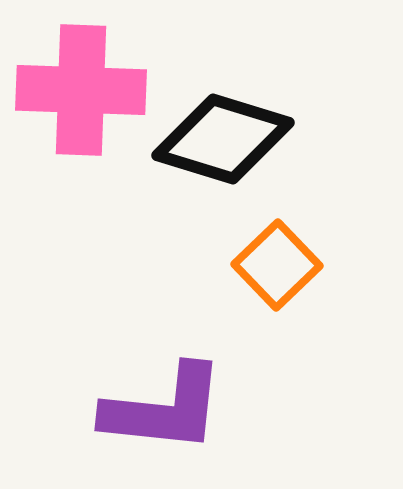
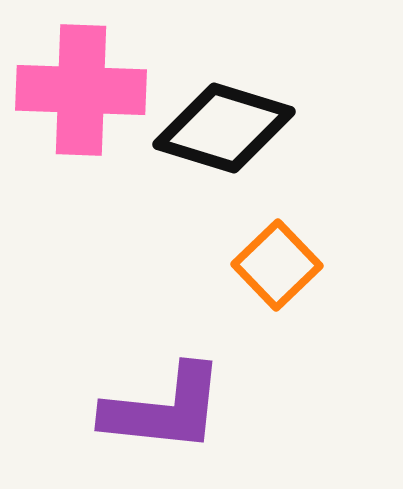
black diamond: moved 1 px right, 11 px up
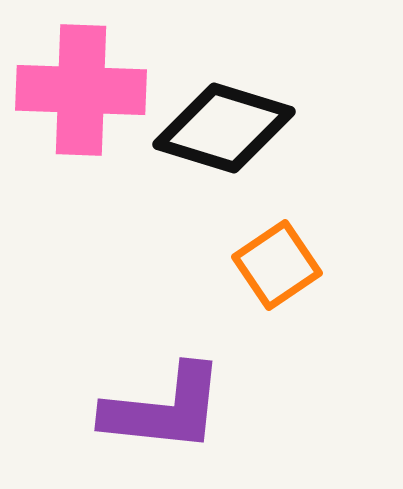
orange square: rotated 10 degrees clockwise
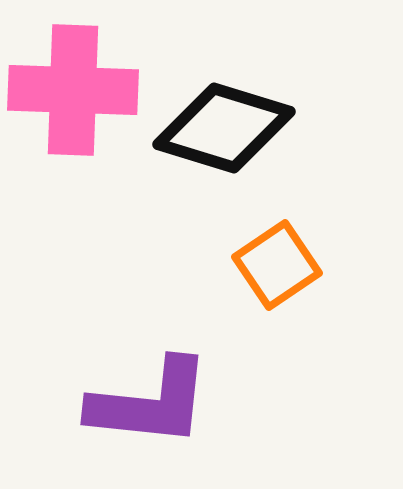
pink cross: moved 8 px left
purple L-shape: moved 14 px left, 6 px up
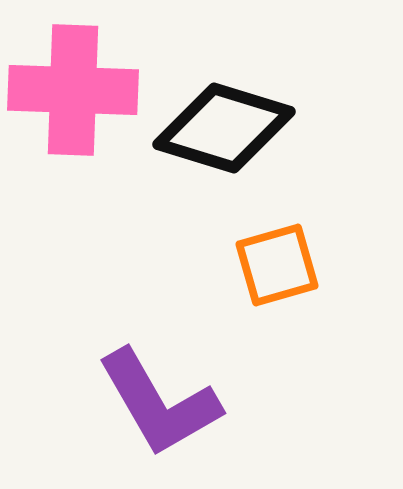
orange square: rotated 18 degrees clockwise
purple L-shape: moved 9 px right; rotated 54 degrees clockwise
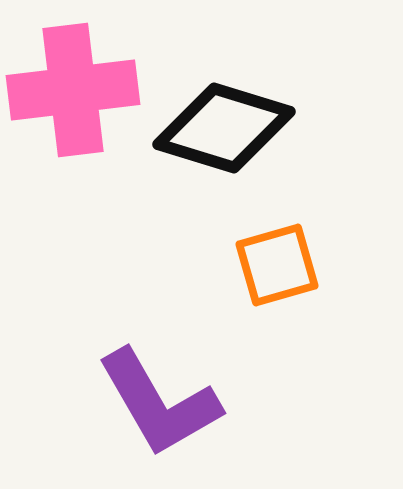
pink cross: rotated 9 degrees counterclockwise
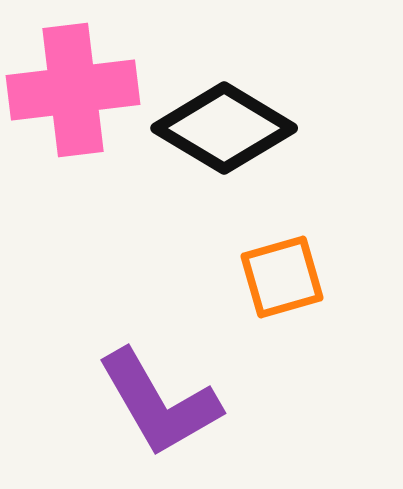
black diamond: rotated 14 degrees clockwise
orange square: moved 5 px right, 12 px down
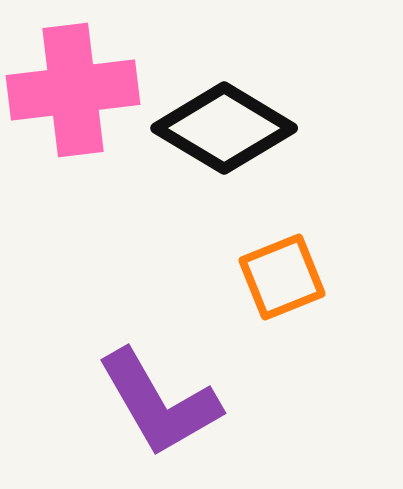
orange square: rotated 6 degrees counterclockwise
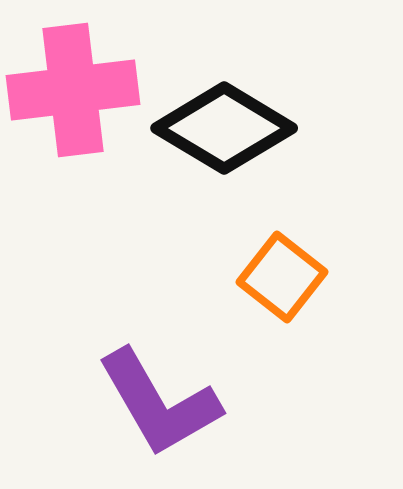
orange square: rotated 30 degrees counterclockwise
